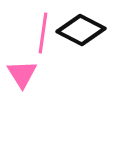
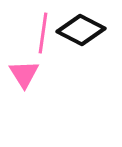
pink triangle: moved 2 px right
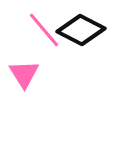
pink line: moved 1 px right, 3 px up; rotated 48 degrees counterclockwise
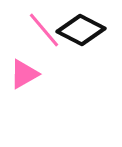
pink triangle: rotated 32 degrees clockwise
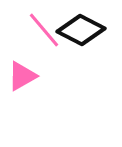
pink triangle: moved 2 px left, 2 px down
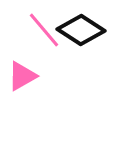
black diamond: rotated 6 degrees clockwise
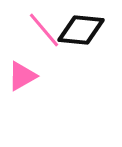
black diamond: rotated 27 degrees counterclockwise
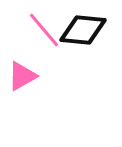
black diamond: moved 2 px right
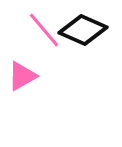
black diamond: rotated 18 degrees clockwise
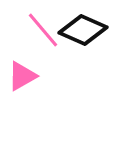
pink line: moved 1 px left
